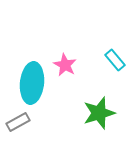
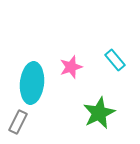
pink star: moved 6 px right, 2 px down; rotated 25 degrees clockwise
green star: rotated 8 degrees counterclockwise
gray rectangle: rotated 35 degrees counterclockwise
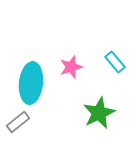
cyan rectangle: moved 2 px down
cyan ellipse: moved 1 px left
gray rectangle: rotated 25 degrees clockwise
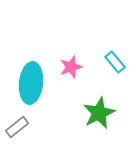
gray rectangle: moved 1 px left, 5 px down
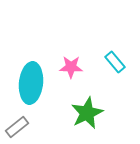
pink star: rotated 20 degrees clockwise
green star: moved 12 px left
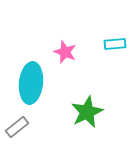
cyan rectangle: moved 18 px up; rotated 55 degrees counterclockwise
pink star: moved 6 px left, 15 px up; rotated 20 degrees clockwise
green star: moved 1 px up
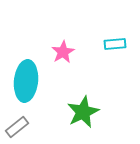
pink star: moved 2 px left; rotated 20 degrees clockwise
cyan ellipse: moved 5 px left, 2 px up
green star: moved 4 px left
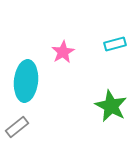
cyan rectangle: rotated 10 degrees counterclockwise
green star: moved 28 px right, 6 px up; rotated 20 degrees counterclockwise
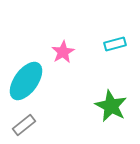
cyan ellipse: rotated 30 degrees clockwise
gray rectangle: moved 7 px right, 2 px up
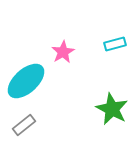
cyan ellipse: rotated 12 degrees clockwise
green star: moved 1 px right, 3 px down
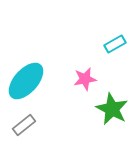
cyan rectangle: rotated 15 degrees counterclockwise
pink star: moved 22 px right, 27 px down; rotated 20 degrees clockwise
cyan ellipse: rotated 6 degrees counterclockwise
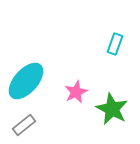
cyan rectangle: rotated 40 degrees counterclockwise
pink star: moved 9 px left, 13 px down; rotated 15 degrees counterclockwise
